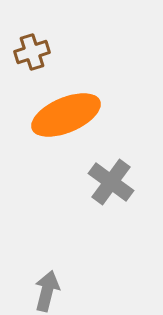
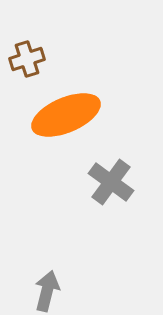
brown cross: moved 5 px left, 7 px down
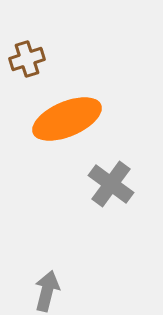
orange ellipse: moved 1 px right, 4 px down
gray cross: moved 2 px down
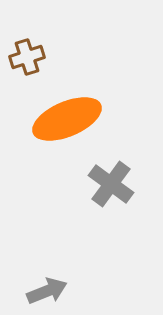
brown cross: moved 2 px up
gray arrow: rotated 54 degrees clockwise
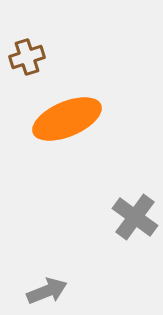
gray cross: moved 24 px right, 33 px down
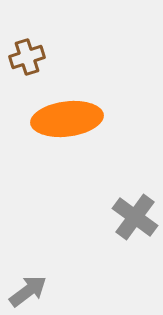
orange ellipse: rotated 16 degrees clockwise
gray arrow: moved 19 px left; rotated 15 degrees counterclockwise
